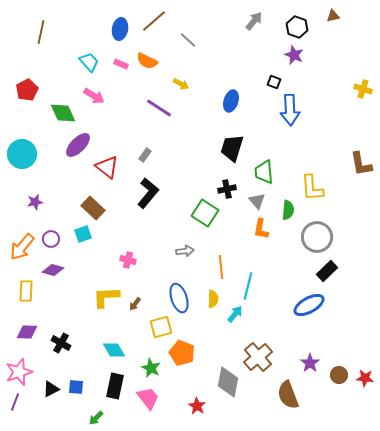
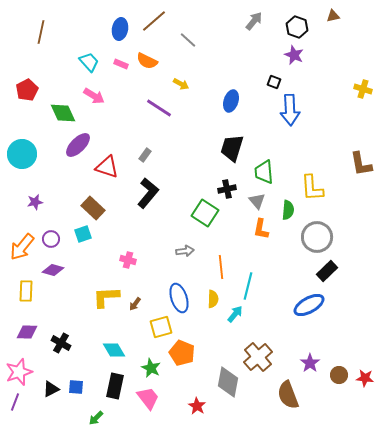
red triangle at (107, 167): rotated 20 degrees counterclockwise
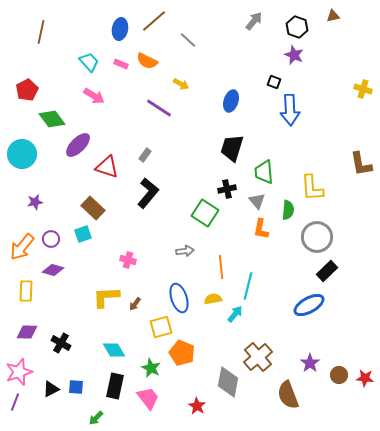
green diamond at (63, 113): moved 11 px left, 6 px down; rotated 12 degrees counterclockwise
yellow semicircle at (213, 299): rotated 102 degrees counterclockwise
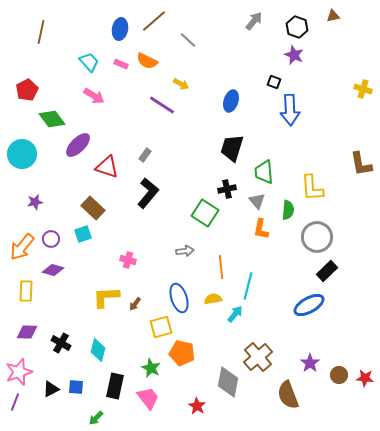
purple line at (159, 108): moved 3 px right, 3 px up
cyan diamond at (114, 350): moved 16 px left; rotated 45 degrees clockwise
orange pentagon at (182, 353): rotated 10 degrees counterclockwise
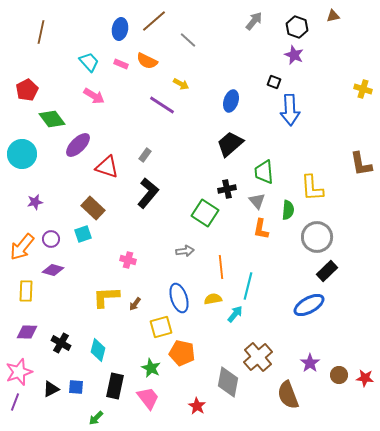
black trapezoid at (232, 148): moved 2 px left, 4 px up; rotated 32 degrees clockwise
